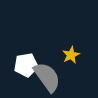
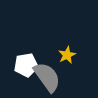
yellow star: moved 4 px left
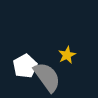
white pentagon: moved 1 px left, 1 px down; rotated 20 degrees counterclockwise
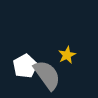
gray semicircle: moved 2 px up
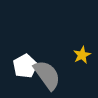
yellow star: moved 15 px right
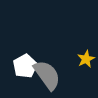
yellow star: moved 4 px right, 4 px down
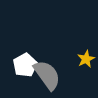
white pentagon: moved 1 px up
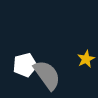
white pentagon: rotated 15 degrees clockwise
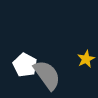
white pentagon: rotated 30 degrees counterclockwise
